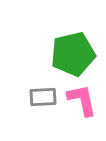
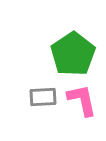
green pentagon: rotated 21 degrees counterclockwise
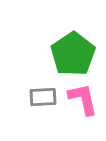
pink L-shape: moved 1 px right, 1 px up
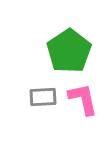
green pentagon: moved 4 px left, 3 px up
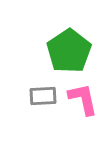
gray rectangle: moved 1 px up
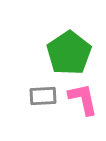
green pentagon: moved 2 px down
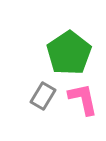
gray rectangle: rotated 56 degrees counterclockwise
